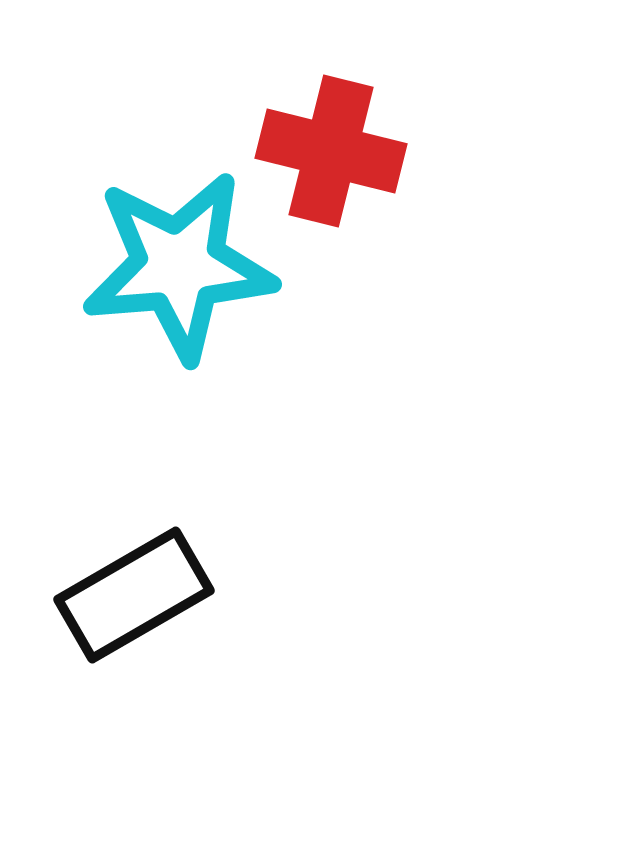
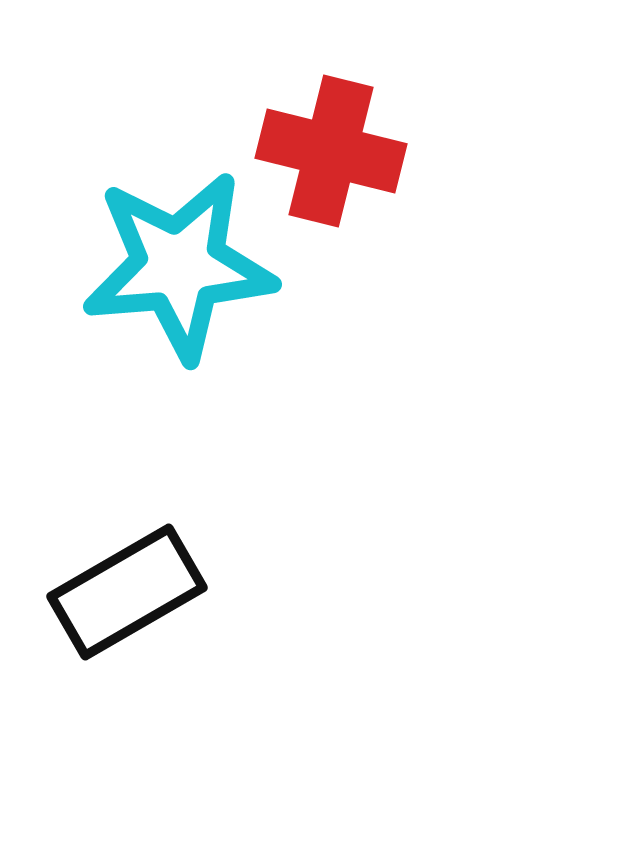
black rectangle: moved 7 px left, 3 px up
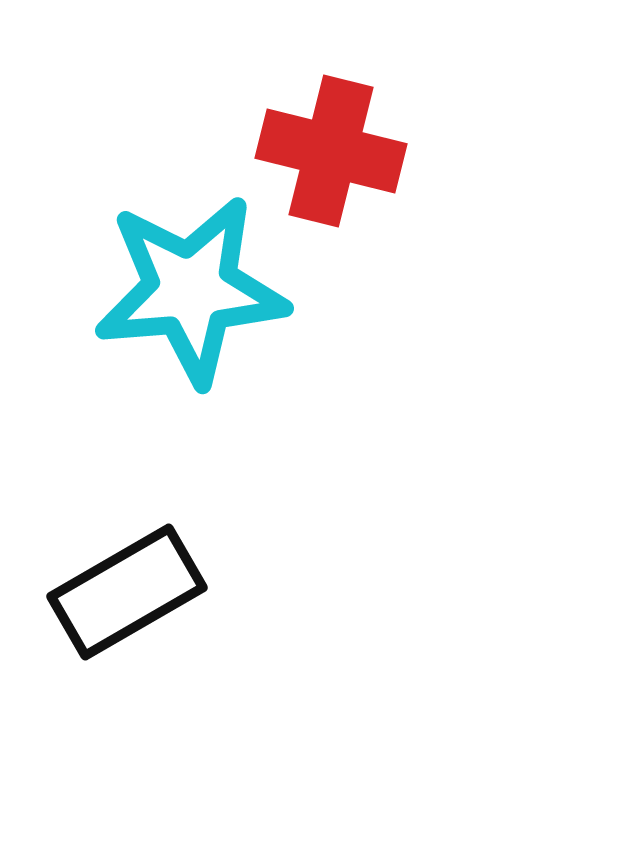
cyan star: moved 12 px right, 24 px down
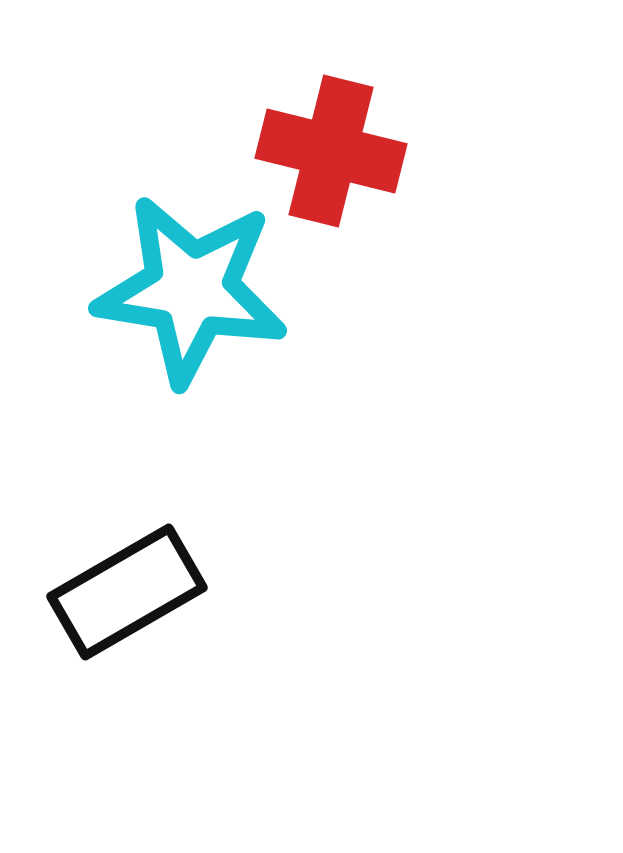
cyan star: rotated 14 degrees clockwise
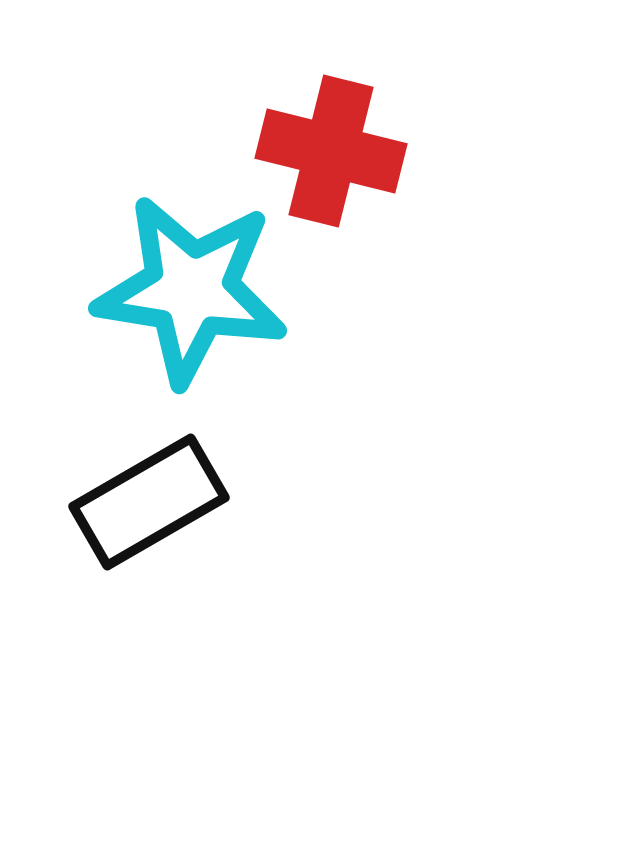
black rectangle: moved 22 px right, 90 px up
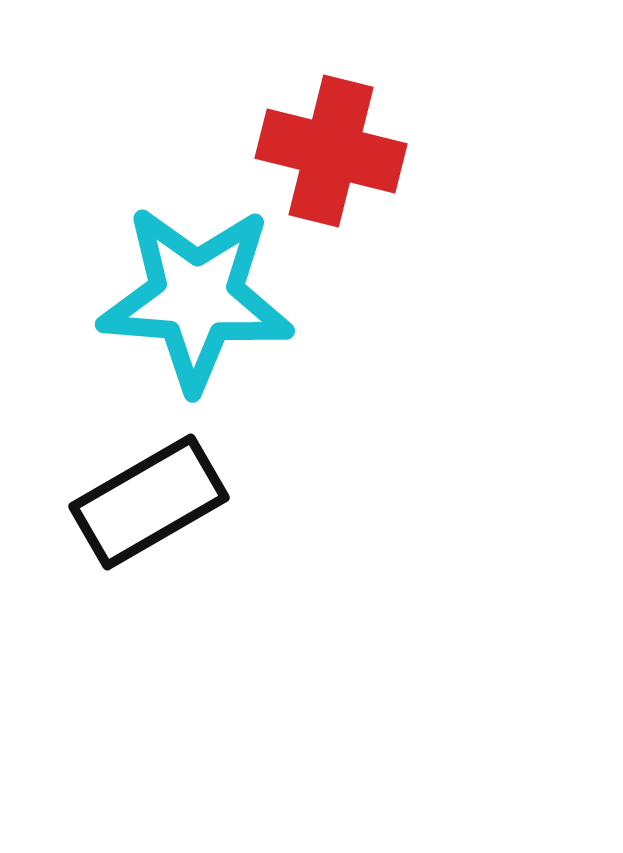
cyan star: moved 5 px right, 8 px down; rotated 5 degrees counterclockwise
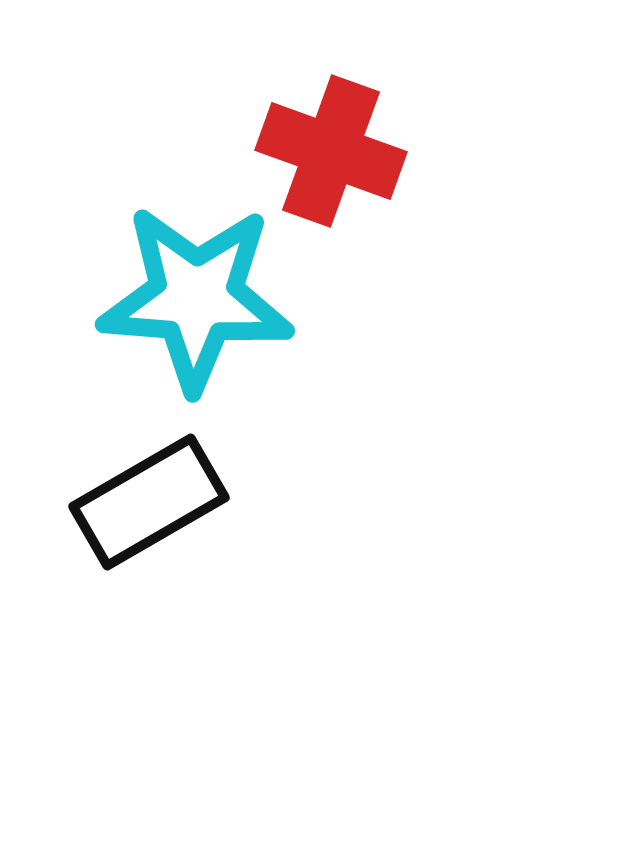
red cross: rotated 6 degrees clockwise
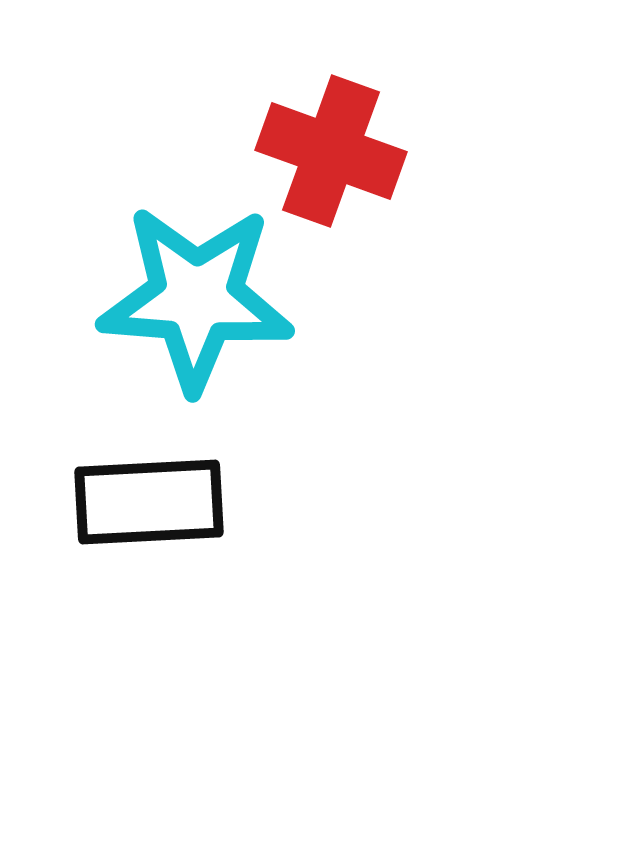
black rectangle: rotated 27 degrees clockwise
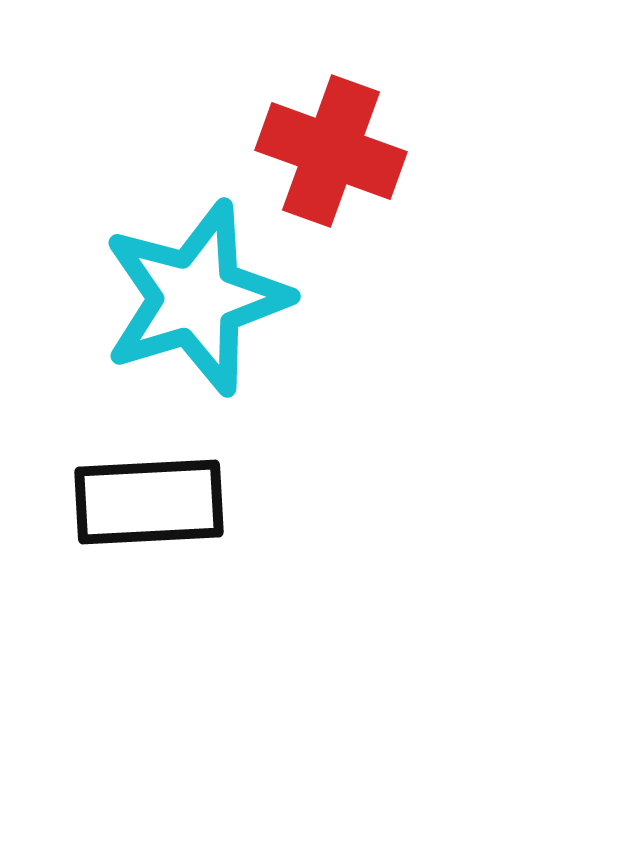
cyan star: rotated 21 degrees counterclockwise
